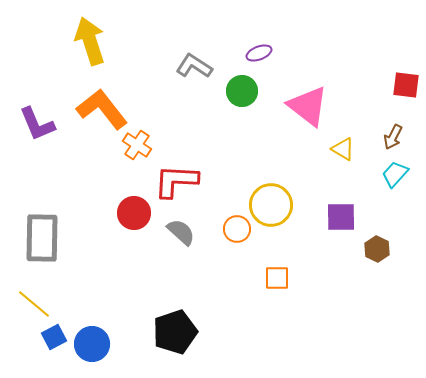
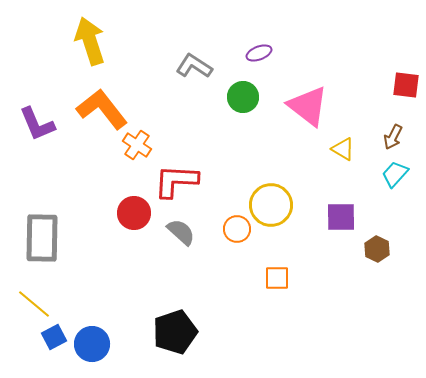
green circle: moved 1 px right, 6 px down
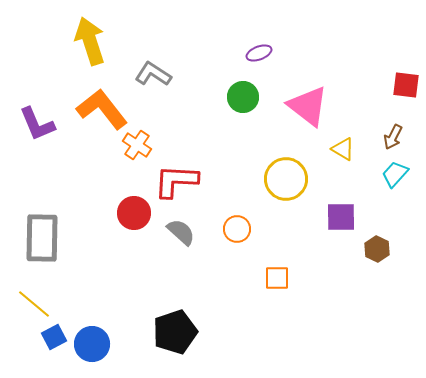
gray L-shape: moved 41 px left, 8 px down
yellow circle: moved 15 px right, 26 px up
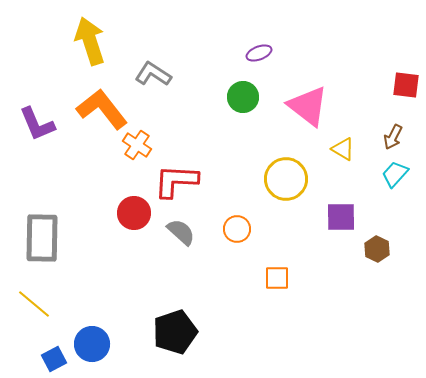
blue square: moved 22 px down
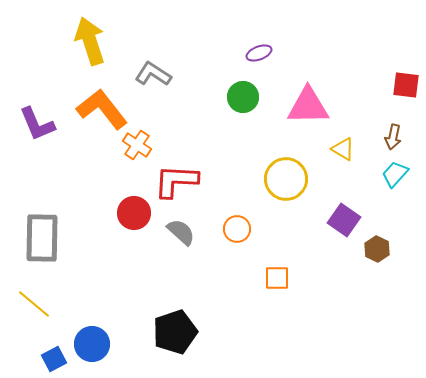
pink triangle: rotated 39 degrees counterclockwise
brown arrow: rotated 15 degrees counterclockwise
purple square: moved 3 px right, 3 px down; rotated 36 degrees clockwise
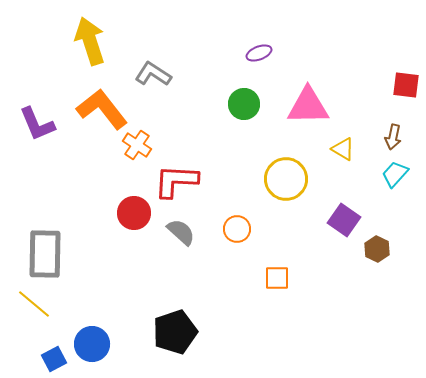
green circle: moved 1 px right, 7 px down
gray rectangle: moved 3 px right, 16 px down
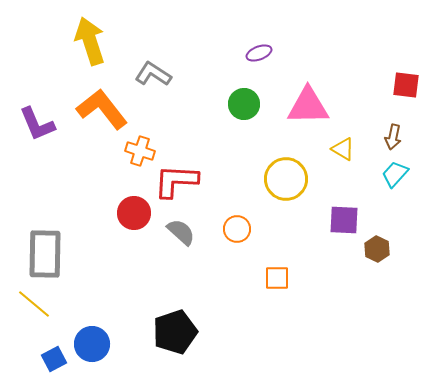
orange cross: moved 3 px right, 6 px down; rotated 16 degrees counterclockwise
purple square: rotated 32 degrees counterclockwise
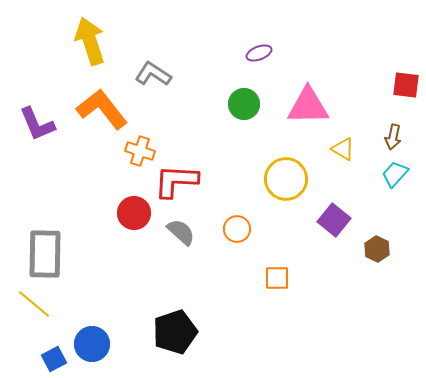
purple square: moved 10 px left; rotated 36 degrees clockwise
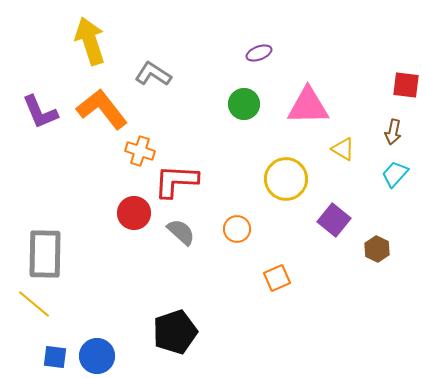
purple L-shape: moved 3 px right, 12 px up
brown arrow: moved 5 px up
orange square: rotated 24 degrees counterclockwise
blue circle: moved 5 px right, 12 px down
blue square: moved 1 px right, 2 px up; rotated 35 degrees clockwise
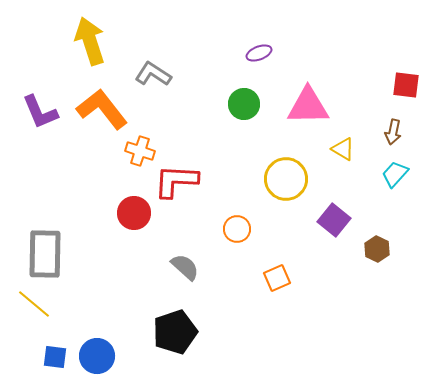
gray semicircle: moved 4 px right, 35 px down
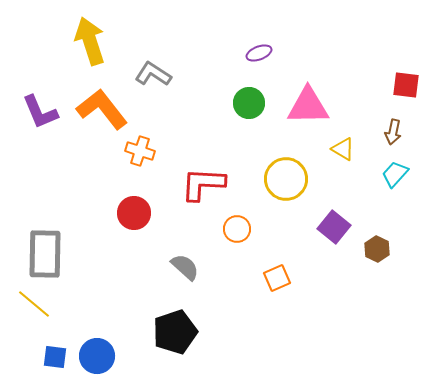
green circle: moved 5 px right, 1 px up
red L-shape: moved 27 px right, 3 px down
purple square: moved 7 px down
